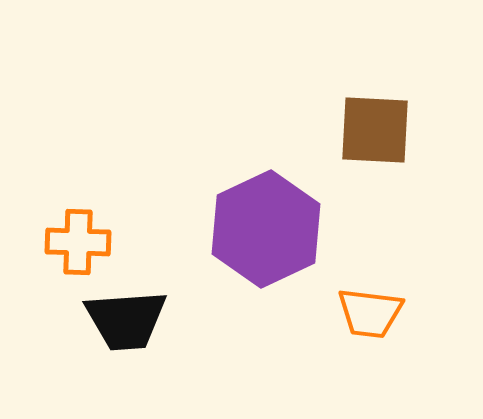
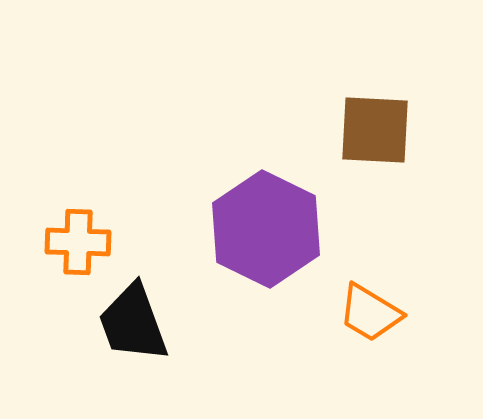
purple hexagon: rotated 9 degrees counterclockwise
orange trapezoid: rotated 24 degrees clockwise
black trapezoid: moved 7 px right, 3 px down; rotated 74 degrees clockwise
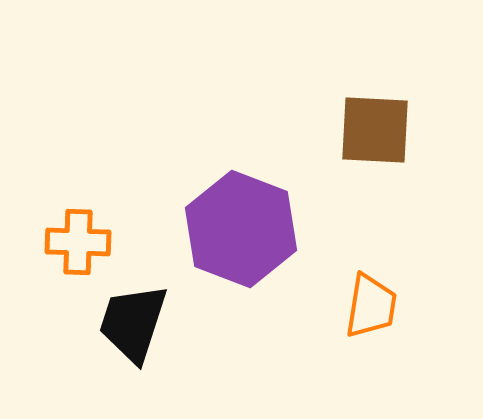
purple hexagon: moved 25 px left; rotated 5 degrees counterclockwise
orange trapezoid: moved 1 px right, 7 px up; rotated 112 degrees counterclockwise
black trapezoid: rotated 38 degrees clockwise
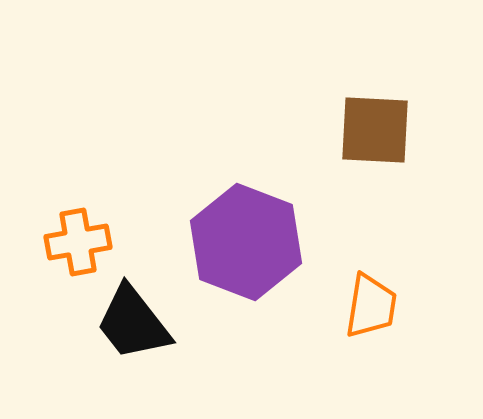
purple hexagon: moved 5 px right, 13 px down
orange cross: rotated 12 degrees counterclockwise
black trapezoid: rotated 56 degrees counterclockwise
